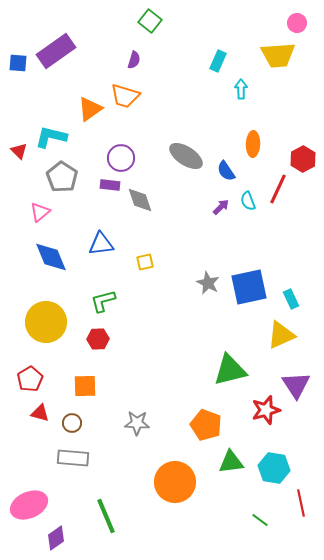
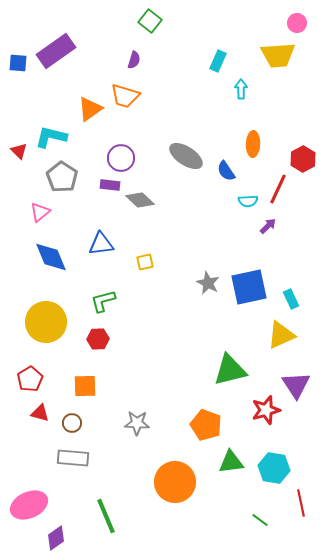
gray diamond at (140, 200): rotated 28 degrees counterclockwise
cyan semicircle at (248, 201): rotated 72 degrees counterclockwise
purple arrow at (221, 207): moved 47 px right, 19 px down
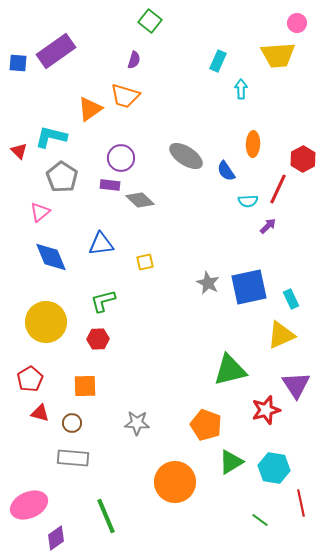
green triangle at (231, 462): rotated 24 degrees counterclockwise
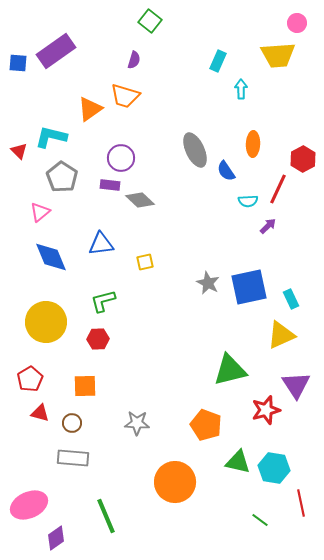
gray ellipse at (186, 156): moved 9 px right, 6 px up; rotated 32 degrees clockwise
green triangle at (231, 462): moved 7 px right; rotated 44 degrees clockwise
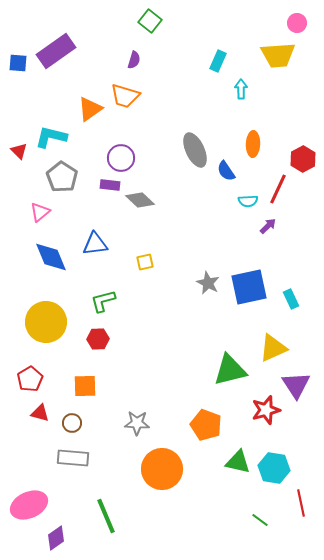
blue triangle at (101, 244): moved 6 px left
yellow triangle at (281, 335): moved 8 px left, 13 px down
orange circle at (175, 482): moved 13 px left, 13 px up
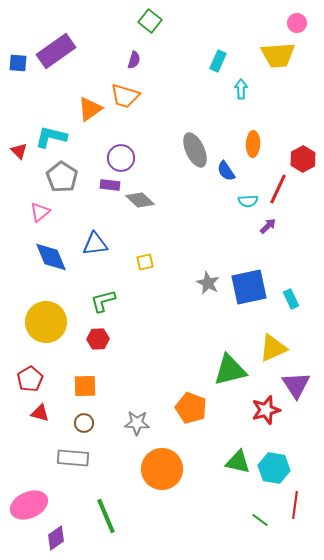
brown circle at (72, 423): moved 12 px right
orange pentagon at (206, 425): moved 15 px left, 17 px up
red line at (301, 503): moved 6 px left, 2 px down; rotated 20 degrees clockwise
